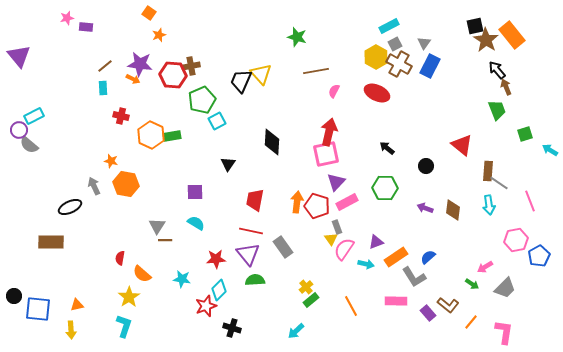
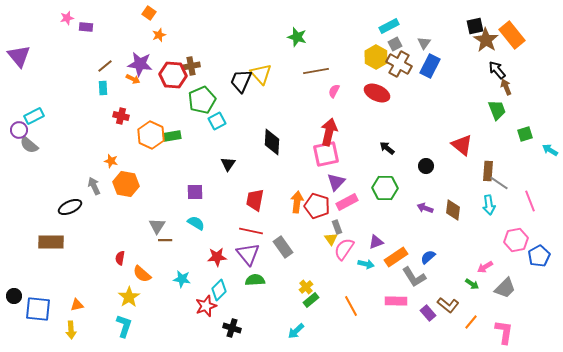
red star at (216, 259): moved 1 px right, 2 px up
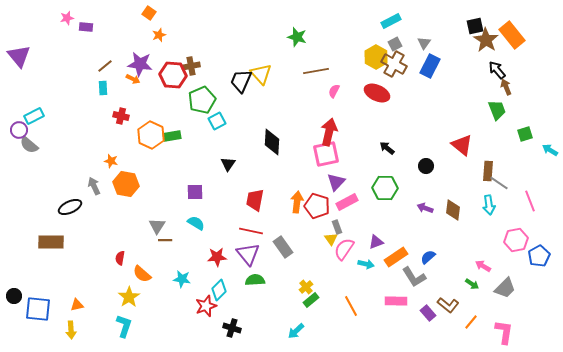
cyan rectangle at (389, 26): moved 2 px right, 5 px up
brown cross at (399, 64): moved 5 px left
pink arrow at (485, 267): moved 2 px left, 1 px up; rotated 63 degrees clockwise
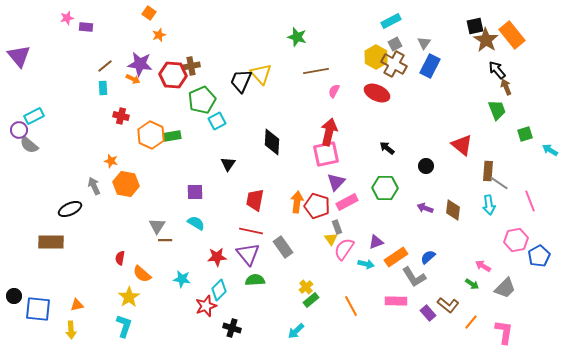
black ellipse at (70, 207): moved 2 px down
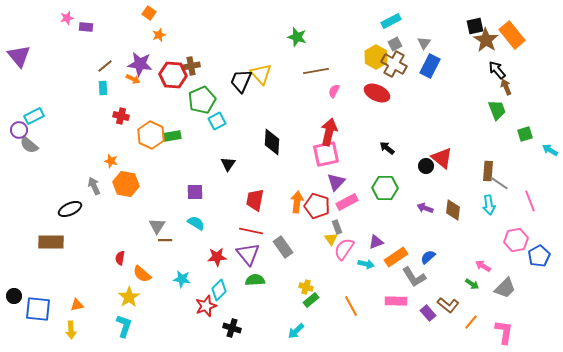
red triangle at (462, 145): moved 20 px left, 13 px down
yellow cross at (306, 287): rotated 32 degrees counterclockwise
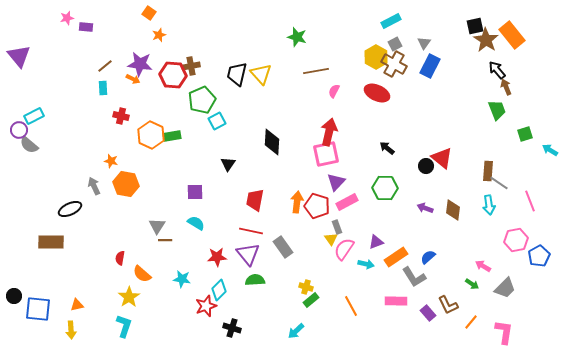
black trapezoid at (241, 81): moved 4 px left, 7 px up; rotated 10 degrees counterclockwise
brown L-shape at (448, 305): rotated 25 degrees clockwise
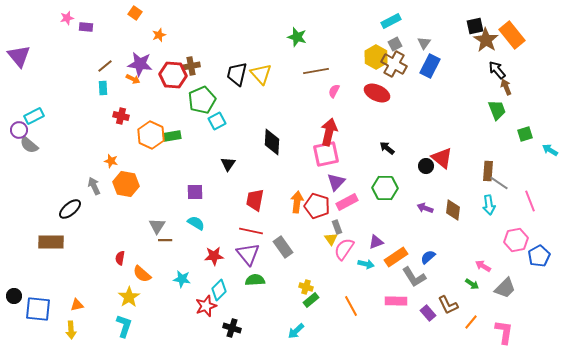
orange square at (149, 13): moved 14 px left
black ellipse at (70, 209): rotated 15 degrees counterclockwise
red star at (217, 257): moved 3 px left, 1 px up
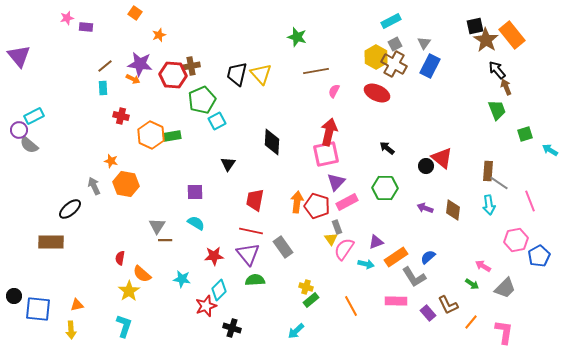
yellow star at (129, 297): moved 6 px up
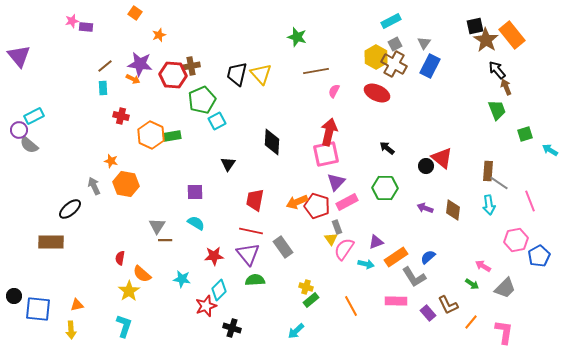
pink star at (67, 18): moved 5 px right, 3 px down
orange arrow at (297, 202): rotated 120 degrees counterclockwise
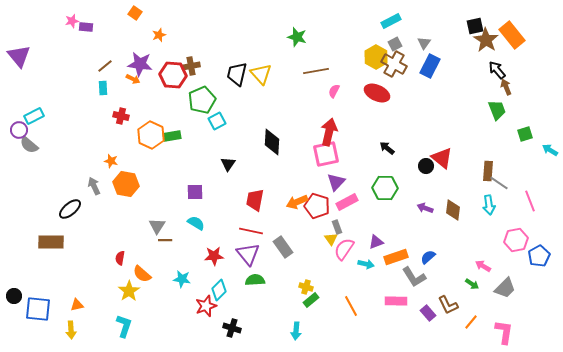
orange rectangle at (396, 257): rotated 15 degrees clockwise
cyan arrow at (296, 331): rotated 42 degrees counterclockwise
